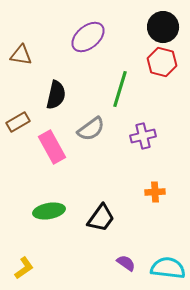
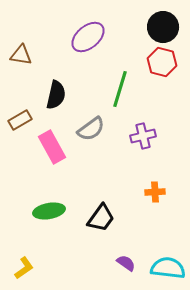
brown rectangle: moved 2 px right, 2 px up
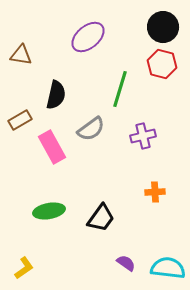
red hexagon: moved 2 px down
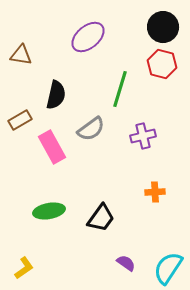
cyan semicircle: rotated 64 degrees counterclockwise
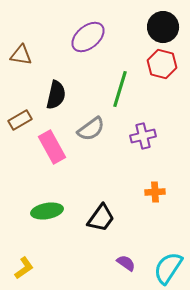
green ellipse: moved 2 px left
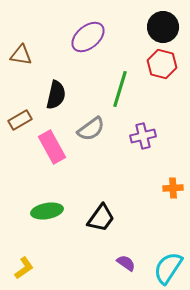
orange cross: moved 18 px right, 4 px up
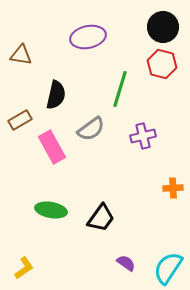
purple ellipse: rotated 28 degrees clockwise
green ellipse: moved 4 px right, 1 px up; rotated 20 degrees clockwise
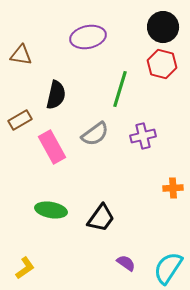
gray semicircle: moved 4 px right, 5 px down
yellow L-shape: moved 1 px right
